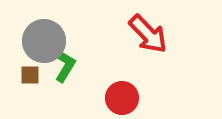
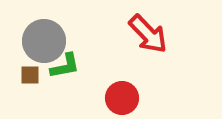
green L-shape: rotated 48 degrees clockwise
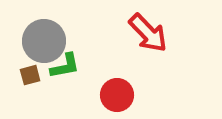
red arrow: moved 1 px up
brown square: rotated 15 degrees counterclockwise
red circle: moved 5 px left, 3 px up
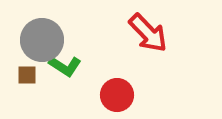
gray circle: moved 2 px left, 1 px up
green L-shape: rotated 44 degrees clockwise
brown square: moved 3 px left; rotated 15 degrees clockwise
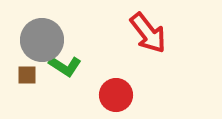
red arrow: rotated 6 degrees clockwise
red circle: moved 1 px left
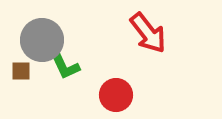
green L-shape: rotated 32 degrees clockwise
brown square: moved 6 px left, 4 px up
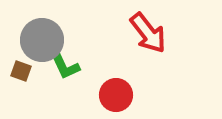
brown square: rotated 20 degrees clockwise
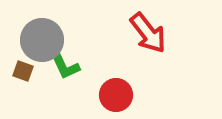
brown square: moved 2 px right
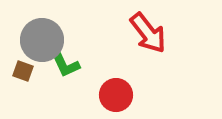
green L-shape: moved 2 px up
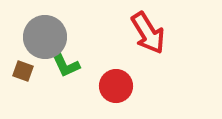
red arrow: rotated 6 degrees clockwise
gray circle: moved 3 px right, 3 px up
red circle: moved 9 px up
